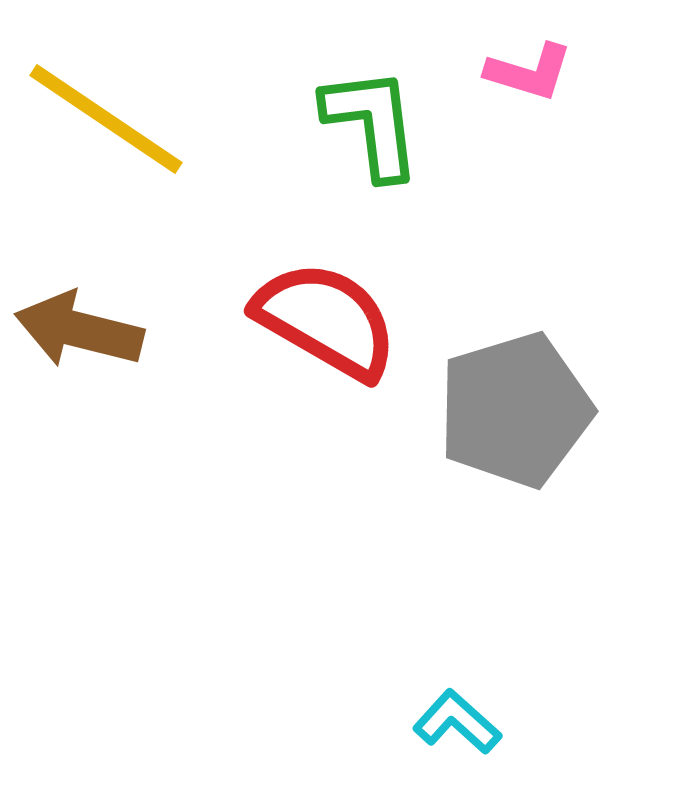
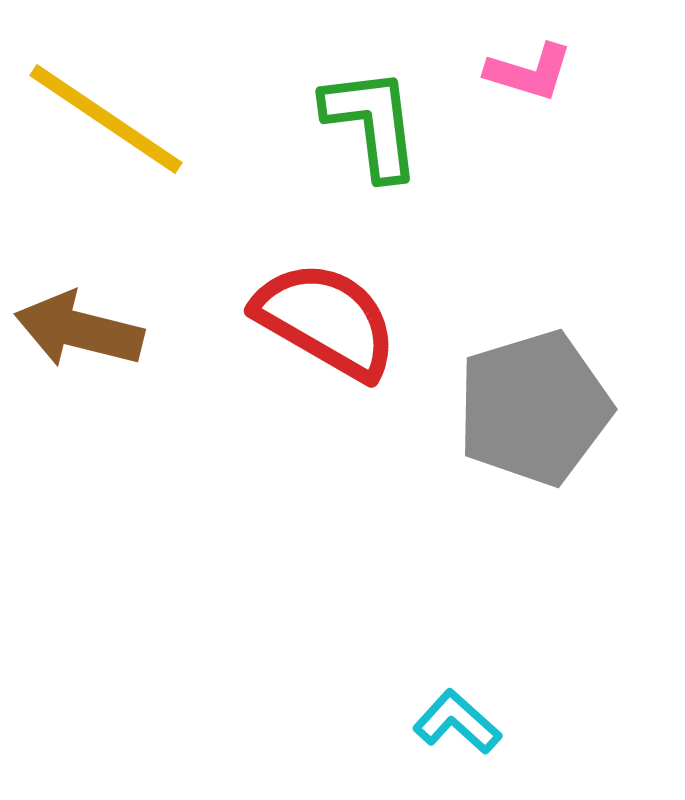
gray pentagon: moved 19 px right, 2 px up
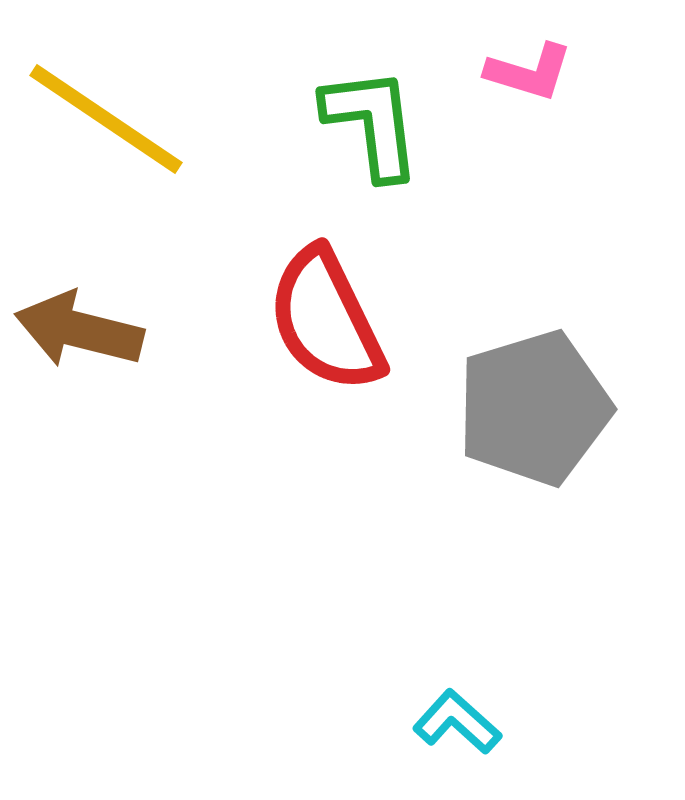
red semicircle: rotated 146 degrees counterclockwise
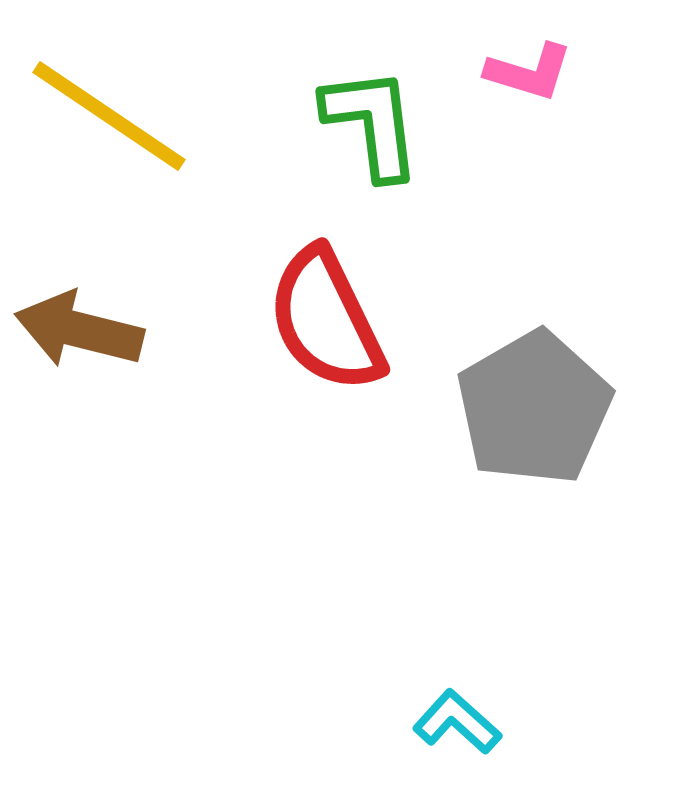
yellow line: moved 3 px right, 3 px up
gray pentagon: rotated 13 degrees counterclockwise
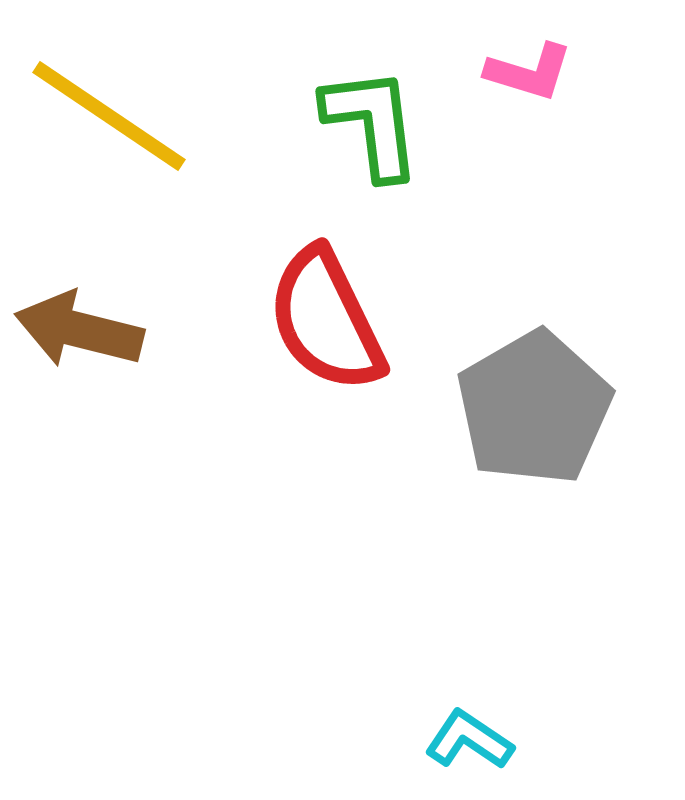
cyan L-shape: moved 12 px right, 18 px down; rotated 8 degrees counterclockwise
